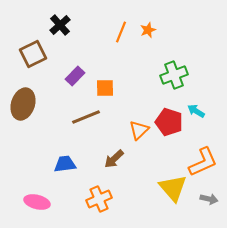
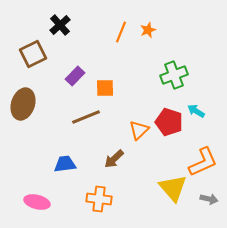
orange cross: rotated 30 degrees clockwise
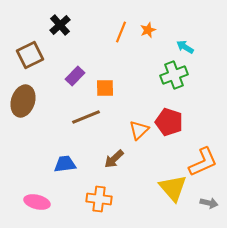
brown square: moved 3 px left, 1 px down
brown ellipse: moved 3 px up
cyan arrow: moved 11 px left, 64 px up
gray arrow: moved 4 px down
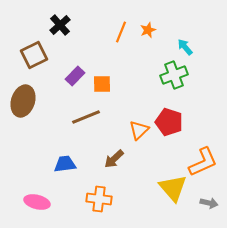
cyan arrow: rotated 18 degrees clockwise
brown square: moved 4 px right
orange square: moved 3 px left, 4 px up
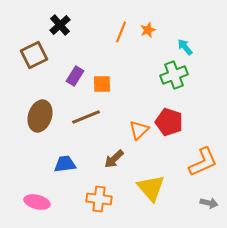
purple rectangle: rotated 12 degrees counterclockwise
brown ellipse: moved 17 px right, 15 px down
yellow triangle: moved 22 px left
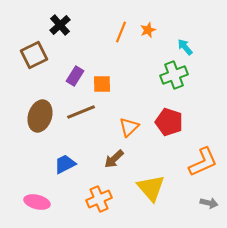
brown line: moved 5 px left, 5 px up
orange triangle: moved 10 px left, 3 px up
blue trapezoid: rotated 20 degrees counterclockwise
orange cross: rotated 30 degrees counterclockwise
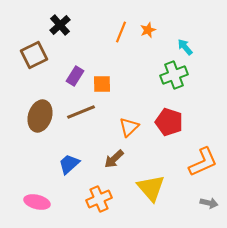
blue trapezoid: moved 4 px right; rotated 15 degrees counterclockwise
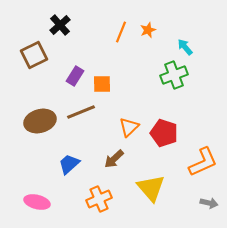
brown ellipse: moved 5 px down; rotated 56 degrees clockwise
red pentagon: moved 5 px left, 11 px down
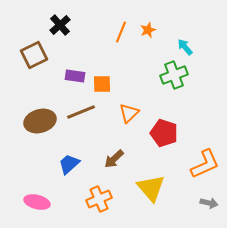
purple rectangle: rotated 66 degrees clockwise
orange triangle: moved 14 px up
orange L-shape: moved 2 px right, 2 px down
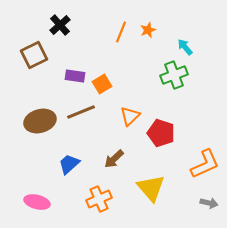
orange square: rotated 30 degrees counterclockwise
orange triangle: moved 1 px right, 3 px down
red pentagon: moved 3 px left
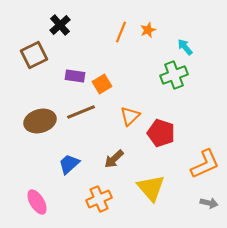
pink ellipse: rotated 45 degrees clockwise
